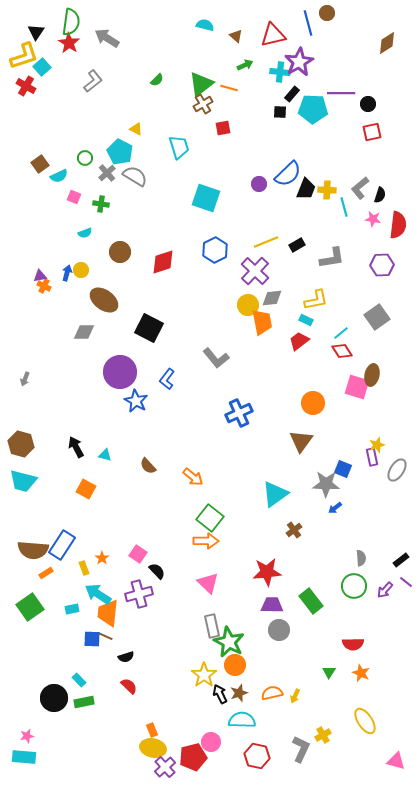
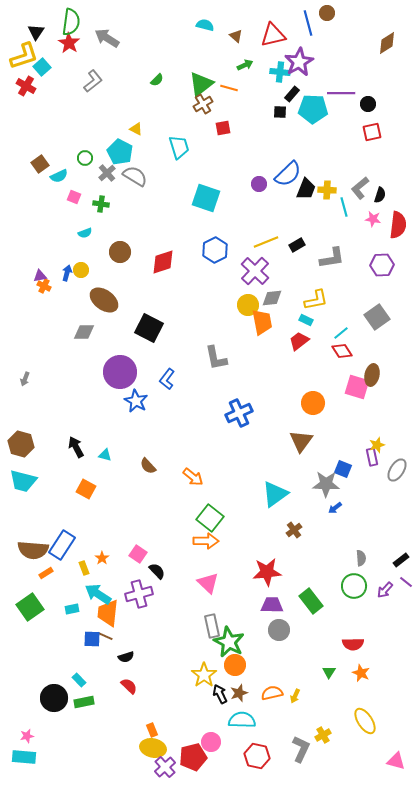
gray L-shape at (216, 358): rotated 28 degrees clockwise
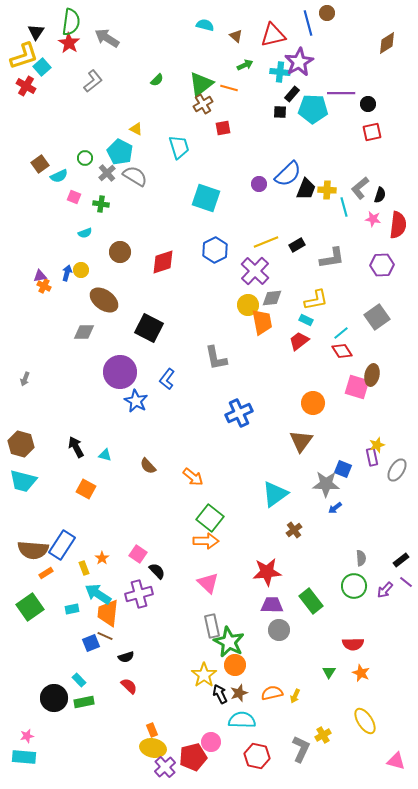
blue square at (92, 639): moved 1 px left, 4 px down; rotated 24 degrees counterclockwise
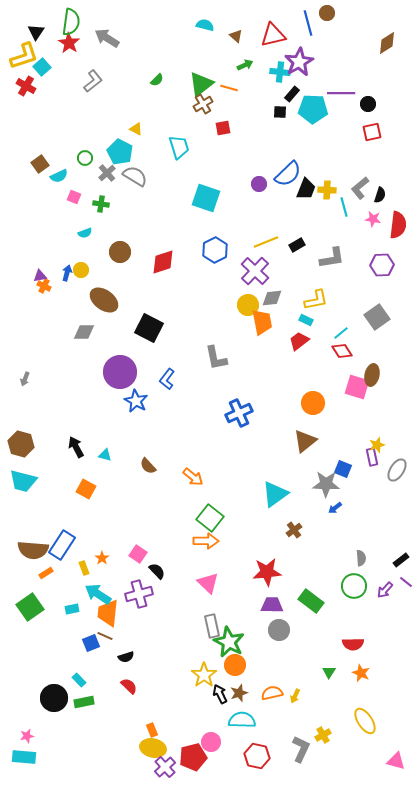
brown triangle at (301, 441): moved 4 px right; rotated 15 degrees clockwise
green rectangle at (311, 601): rotated 15 degrees counterclockwise
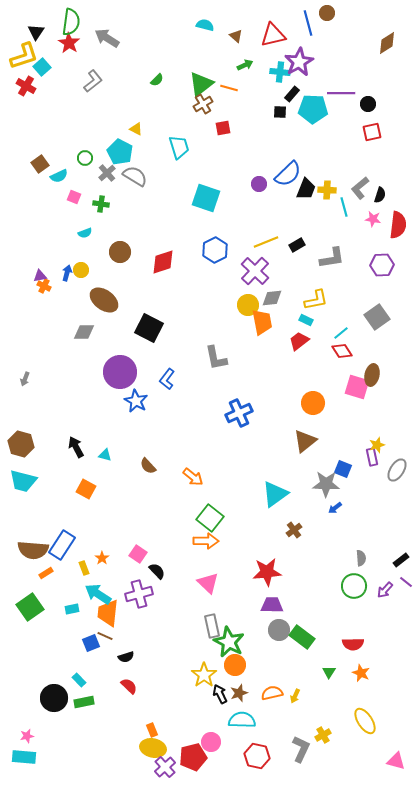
green rectangle at (311, 601): moved 9 px left, 36 px down
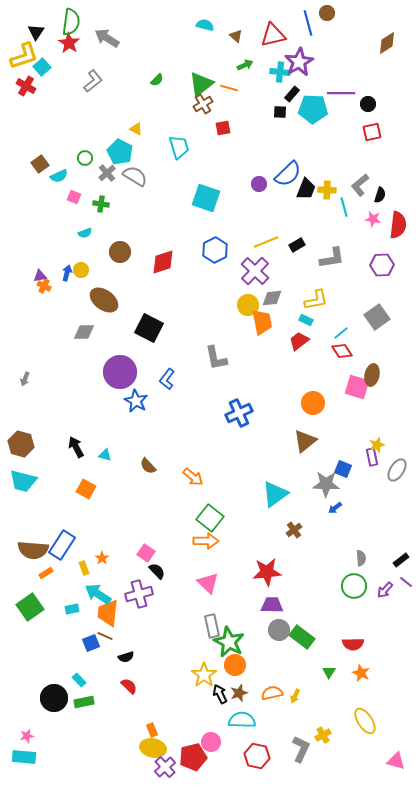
gray L-shape at (360, 188): moved 3 px up
pink square at (138, 554): moved 8 px right, 1 px up
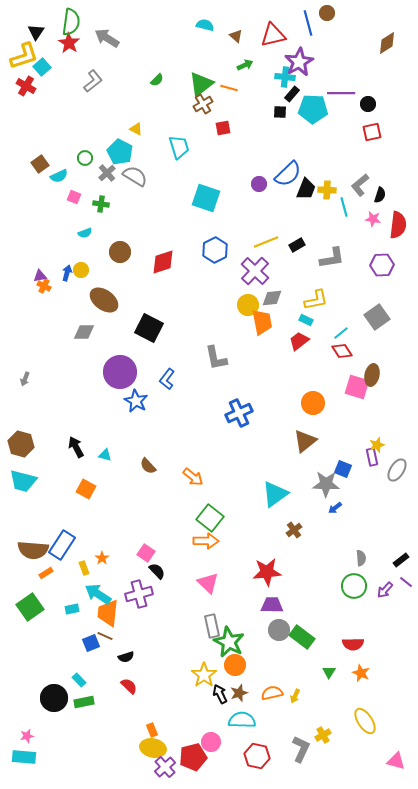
cyan cross at (280, 72): moved 5 px right, 5 px down
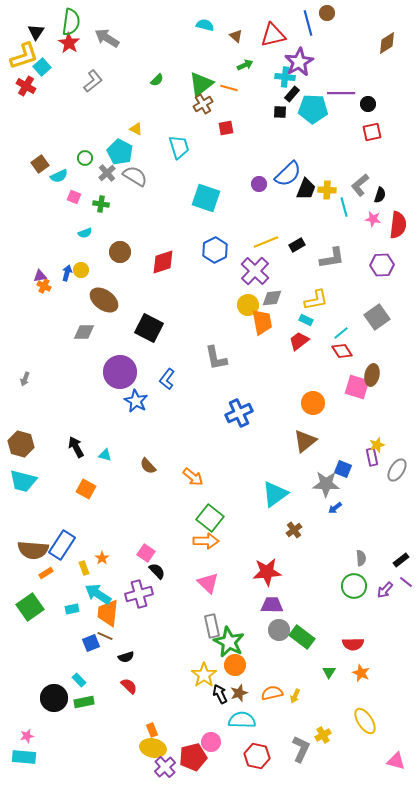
red square at (223, 128): moved 3 px right
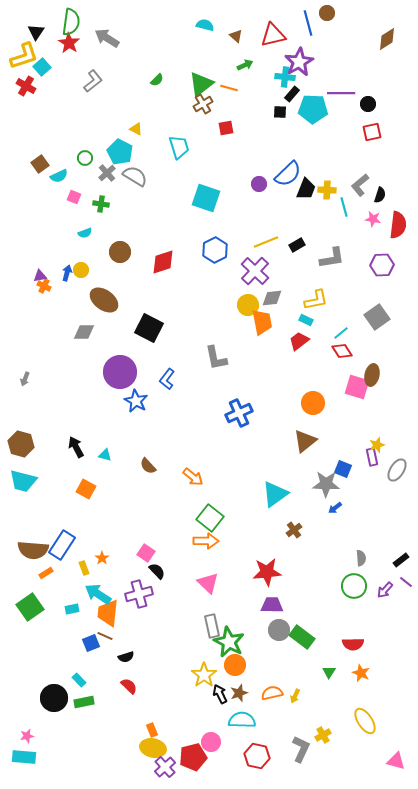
brown diamond at (387, 43): moved 4 px up
